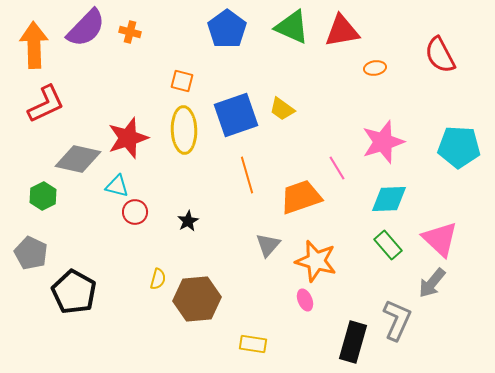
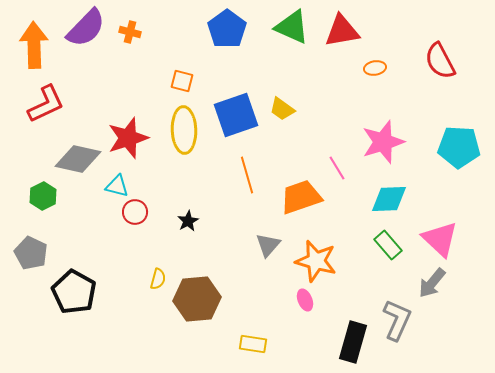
red semicircle: moved 6 px down
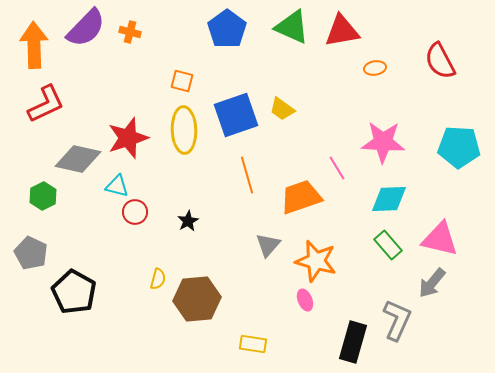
pink star: rotated 21 degrees clockwise
pink triangle: rotated 30 degrees counterclockwise
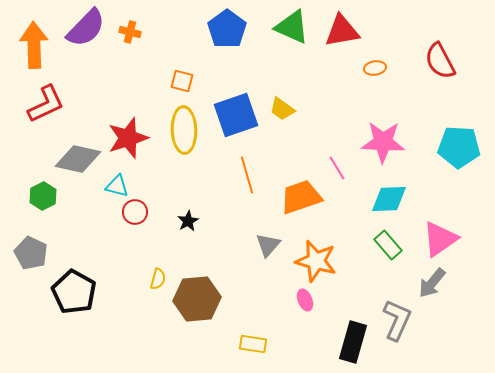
pink triangle: rotated 48 degrees counterclockwise
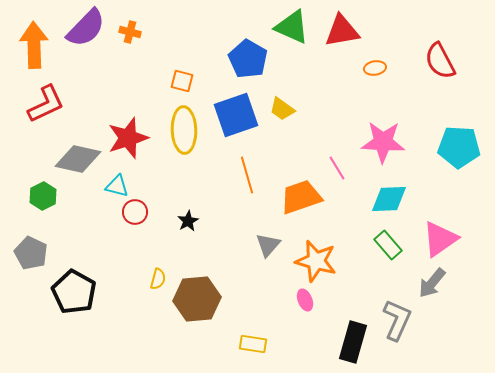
blue pentagon: moved 21 px right, 30 px down; rotated 6 degrees counterclockwise
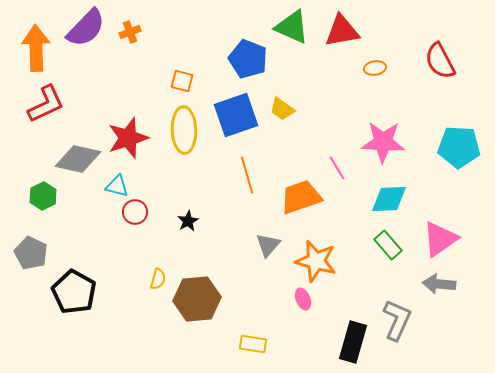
orange cross: rotated 35 degrees counterclockwise
orange arrow: moved 2 px right, 3 px down
blue pentagon: rotated 9 degrees counterclockwise
gray arrow: moved 7 px right, 1 px down; rotated 56 degrees clockwise
pink ellipse: moved 2 px left, 1 px up
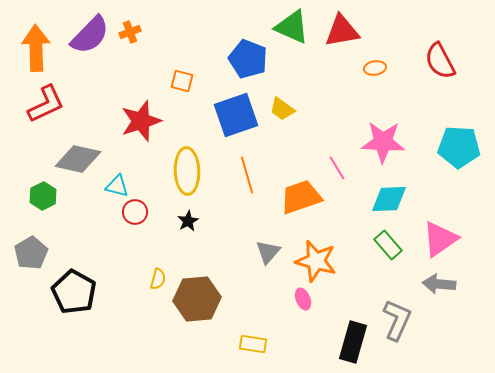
purple semicircle: moved 4 px right, 7 px down
yellow ellipse: moved 3 px right, 41 px down
red star: moved 13 px right, 17 px up
gray triangle: moved 7 px down
gray pentagon: rotated 16 degrees clockwise
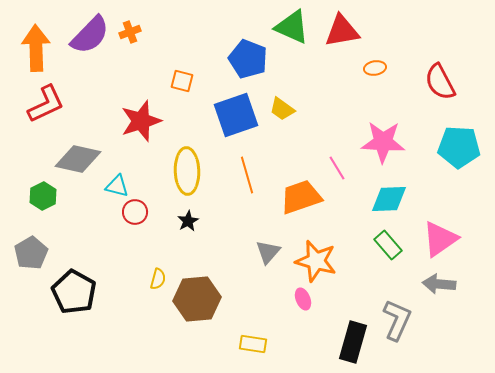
red semicircle: moved 21 px down
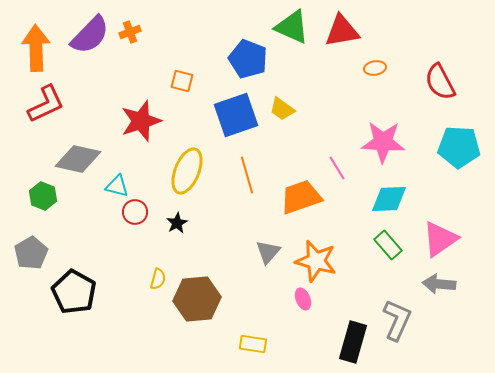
yellow ellipse: rotated 24 degrees clockwise
green hexagon: rotated 12 degrees counterclockwise
black star: moved 11 px left, 2 px down
